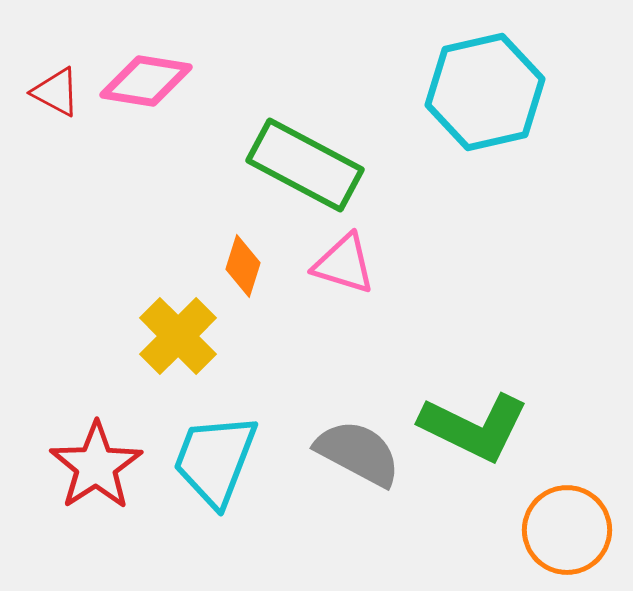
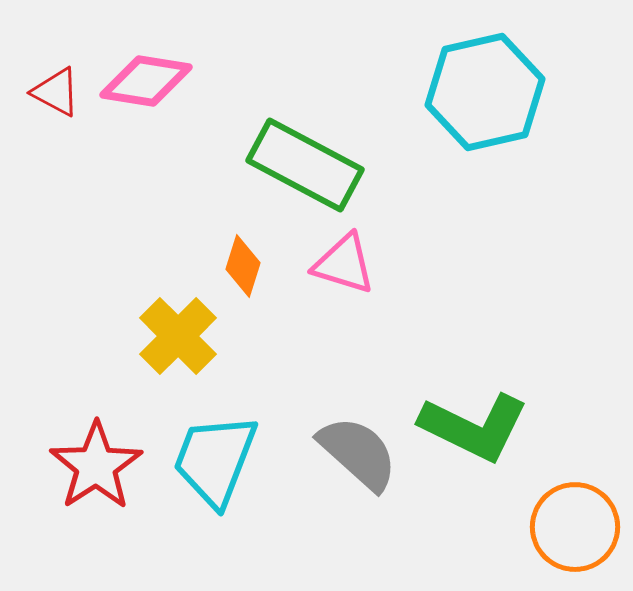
gray semicircle: rotated 14 degrees clockwise
orange circle: moved 8 px right, 3 px up
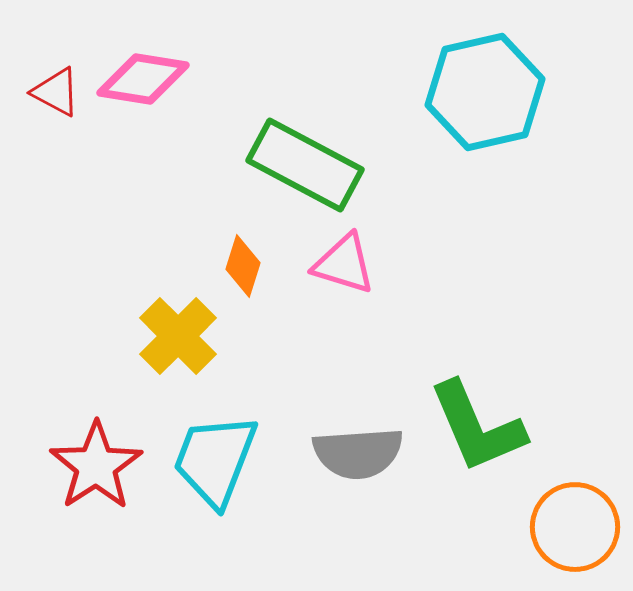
pink diamond: moved 3 px left, 2 px up
green L-shape: moved 3 px right; rotated 41 degrees clockwise
gray semicircle: rotated 134 degrees clockwise
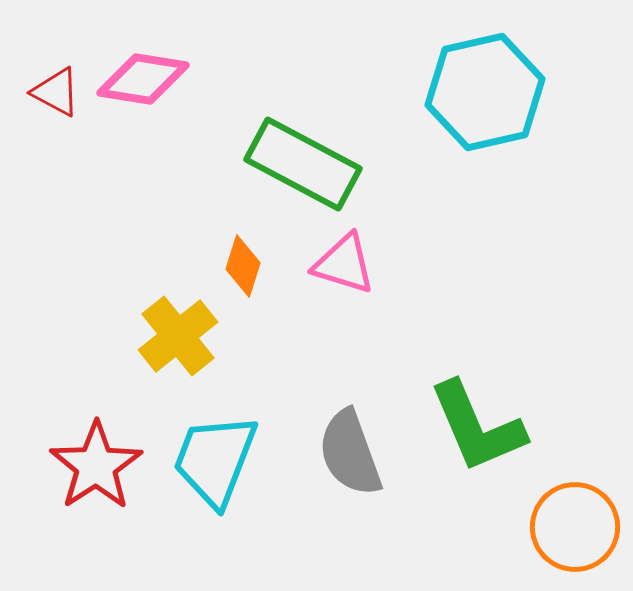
green rectangle: moved 2 px left, 1 px up
yellow cross: rotated 6 degrees clockwise
gray semicircle: moved 8 px left; rotated 74 degrees clockwise
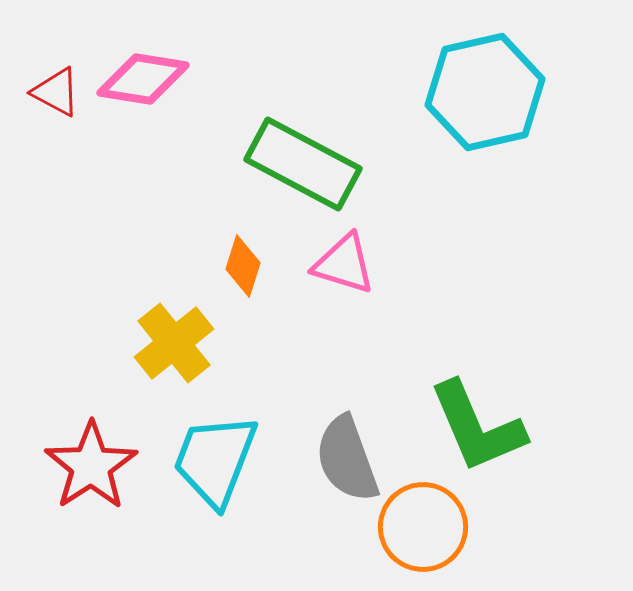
yellow cross: moved 4 px left, 7 px down
gray semicircle: moved 3 px left, 6 px down
red star: moved 5 px left
orange circle: moved 152 px left
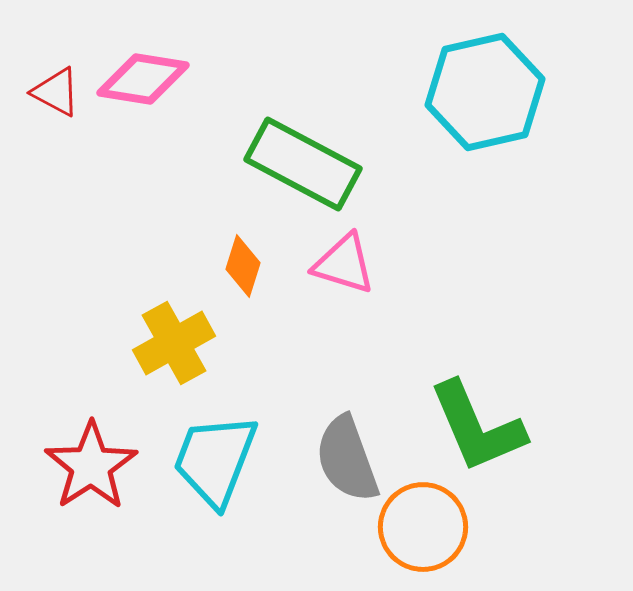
yellow cross: rotated 10 degrees clockwise
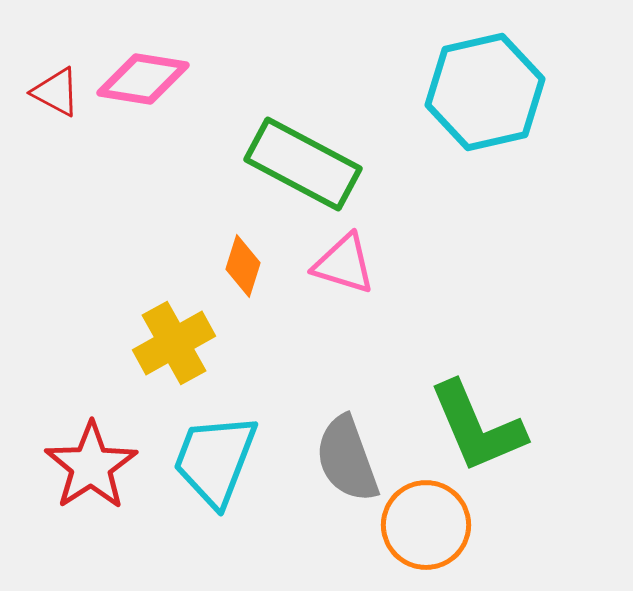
orange circle: moved 3 px right, 2 px up
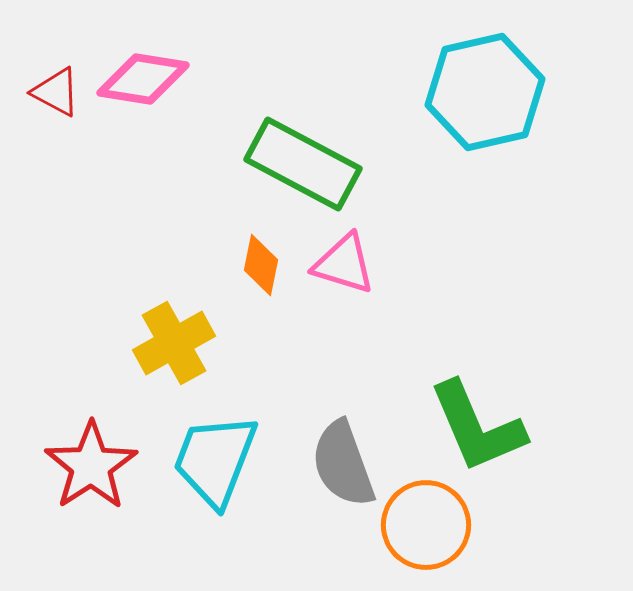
orange diamond: moved 18 px right, 1 px up; rotated 6 degrees counterclockwise
gray semicircle: moved 4 px left, 5 px down
